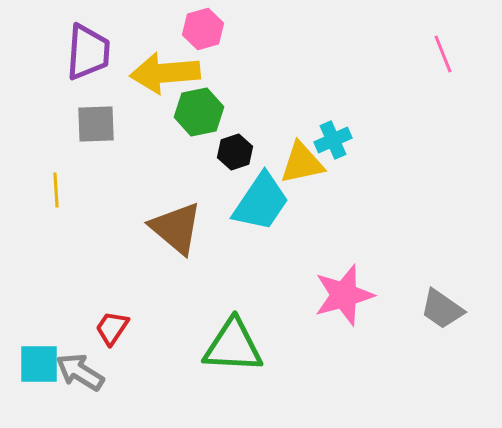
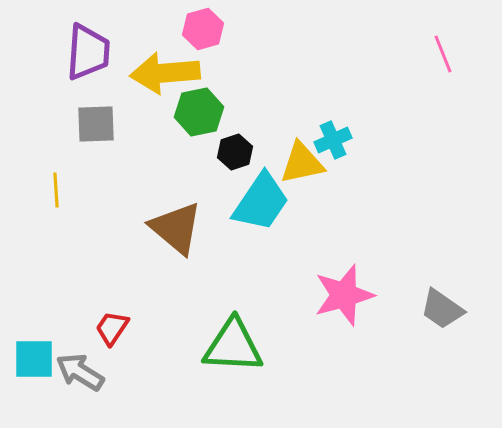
cyan square: moved 5 px left, 5 px up
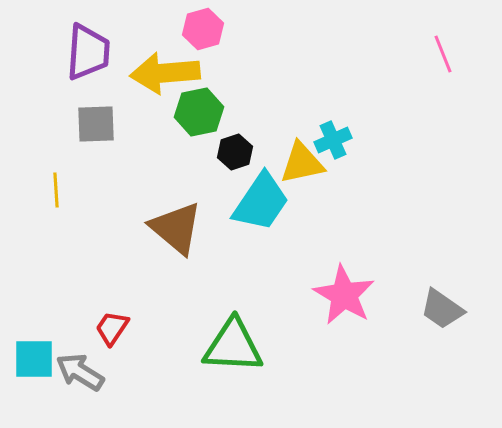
pink star: rotated 26 degrees counterclockwise
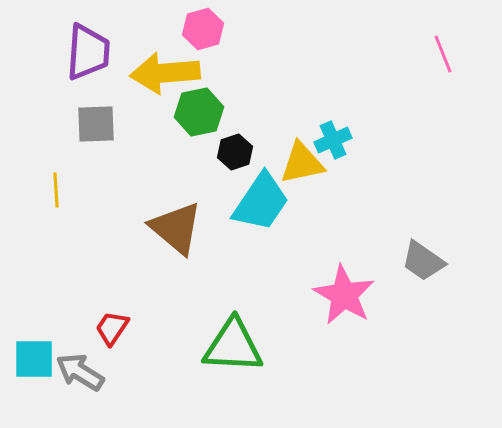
gray trapezoid: moved 19 px left, 48 px up
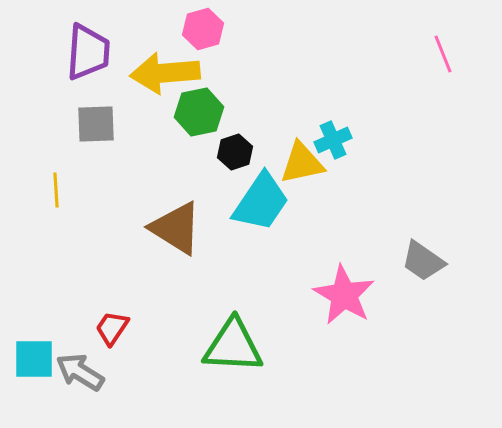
brown triangle: rotated 8 degrees counterclockwise
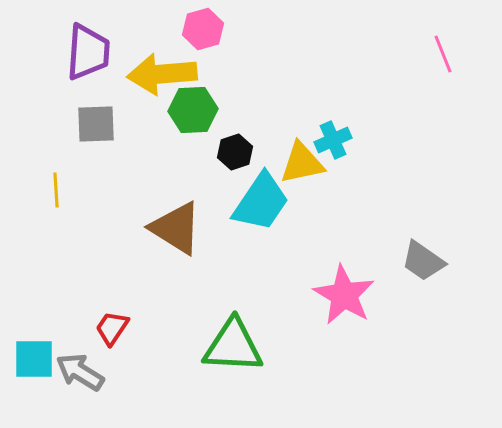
yellow arrow: moved 3 px left, 1 px down
green hexagon: moved 6 px left, 2 px up; rotated 9 degrees clockwise
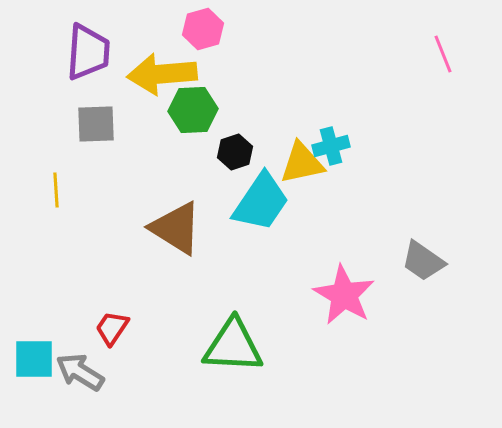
cyan cross: moved 2 px left, 6 px down; rotated 9 degrees clockwise
